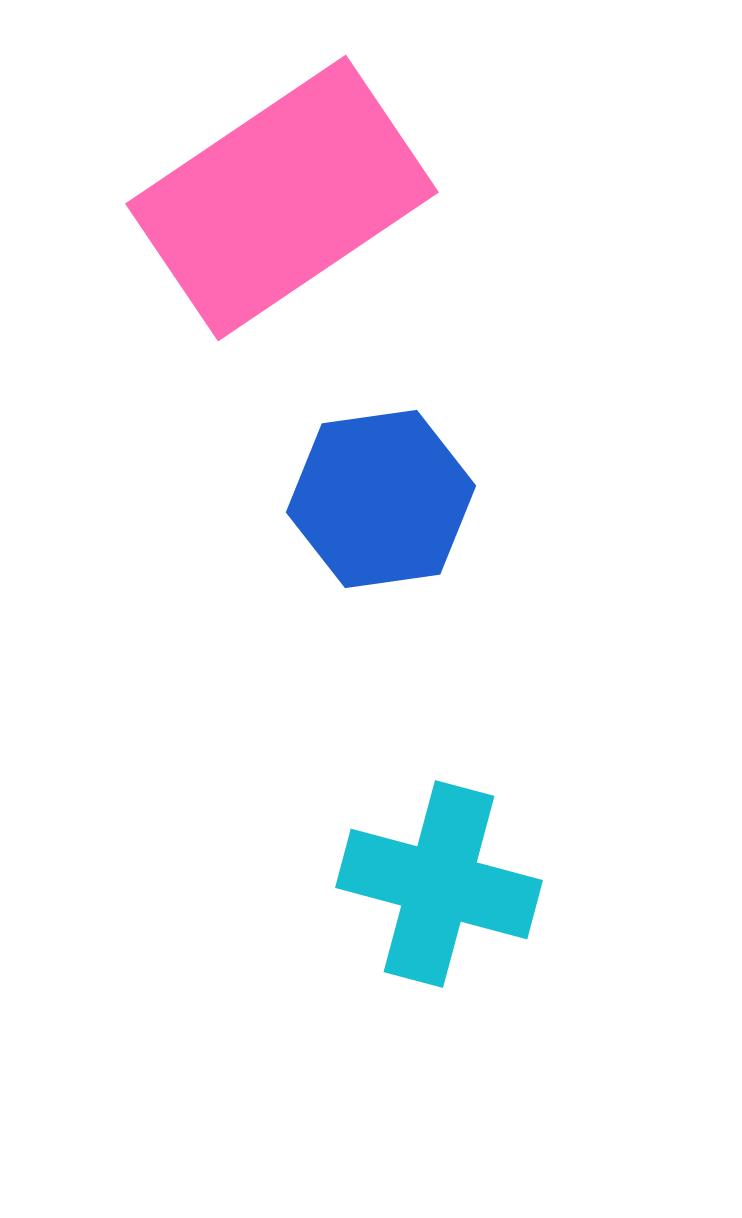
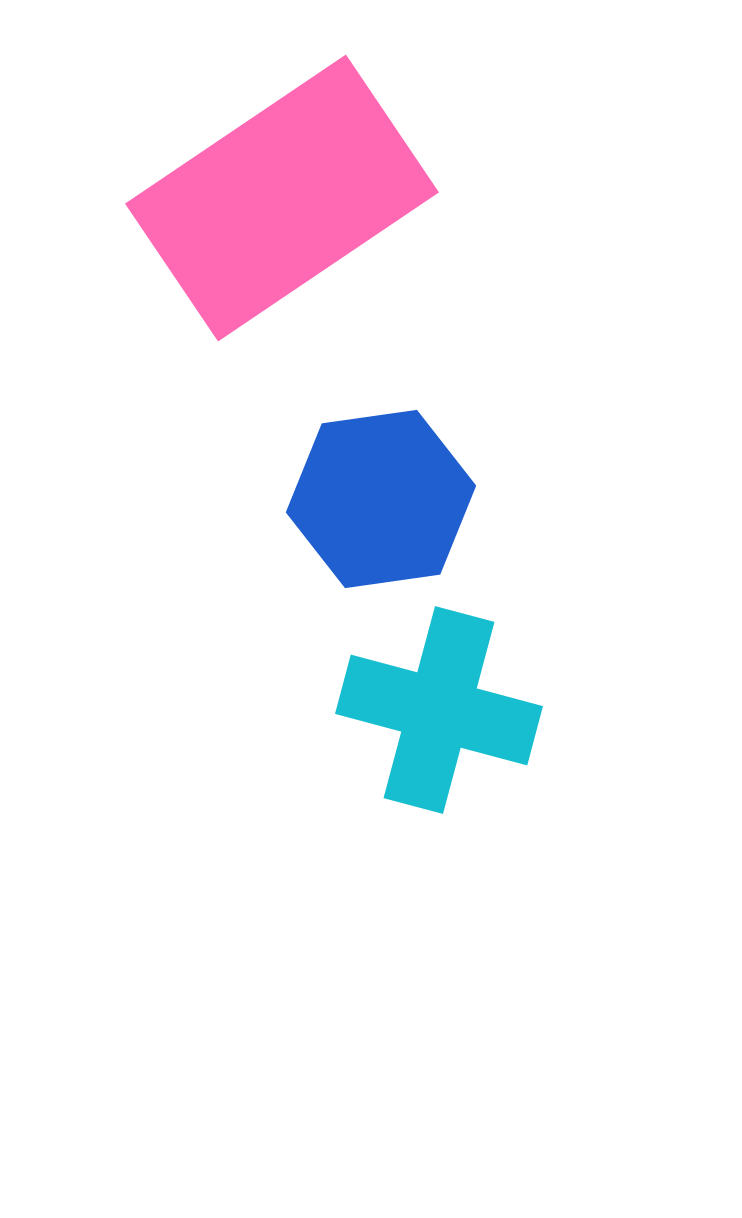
cyan cross: moved 174 px up
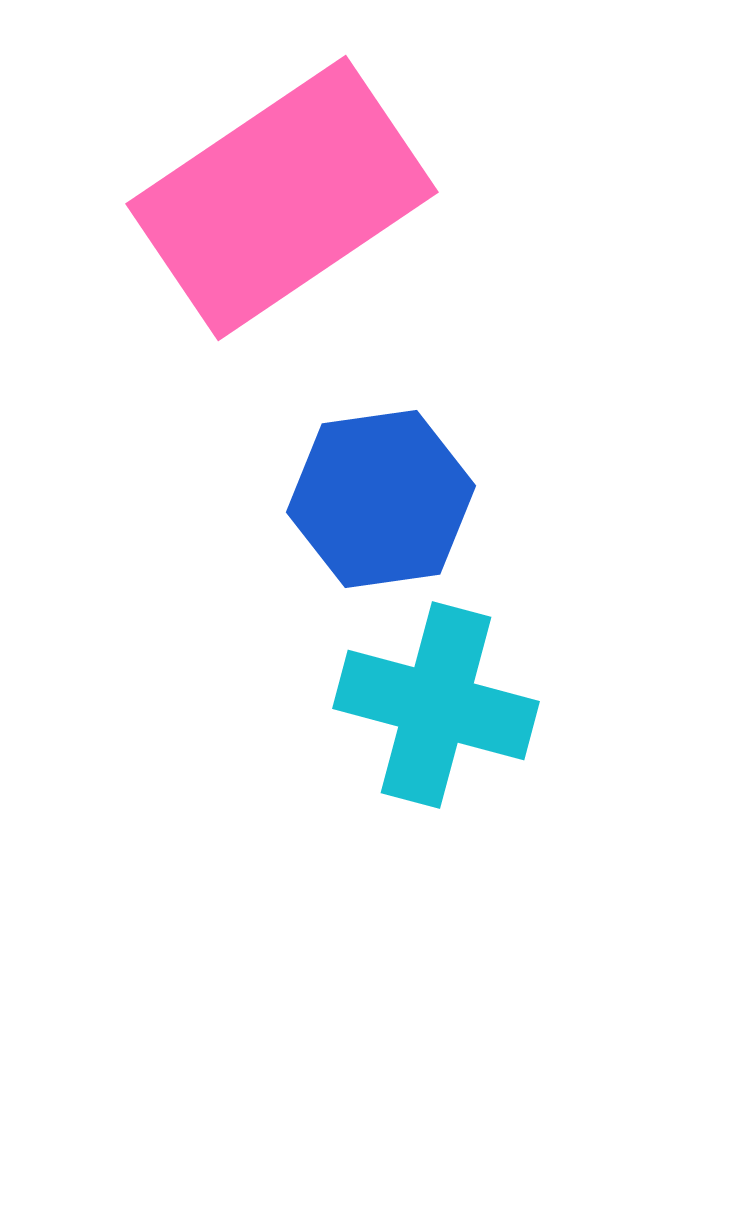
cyan cross: moved 3 px left, 5 px up
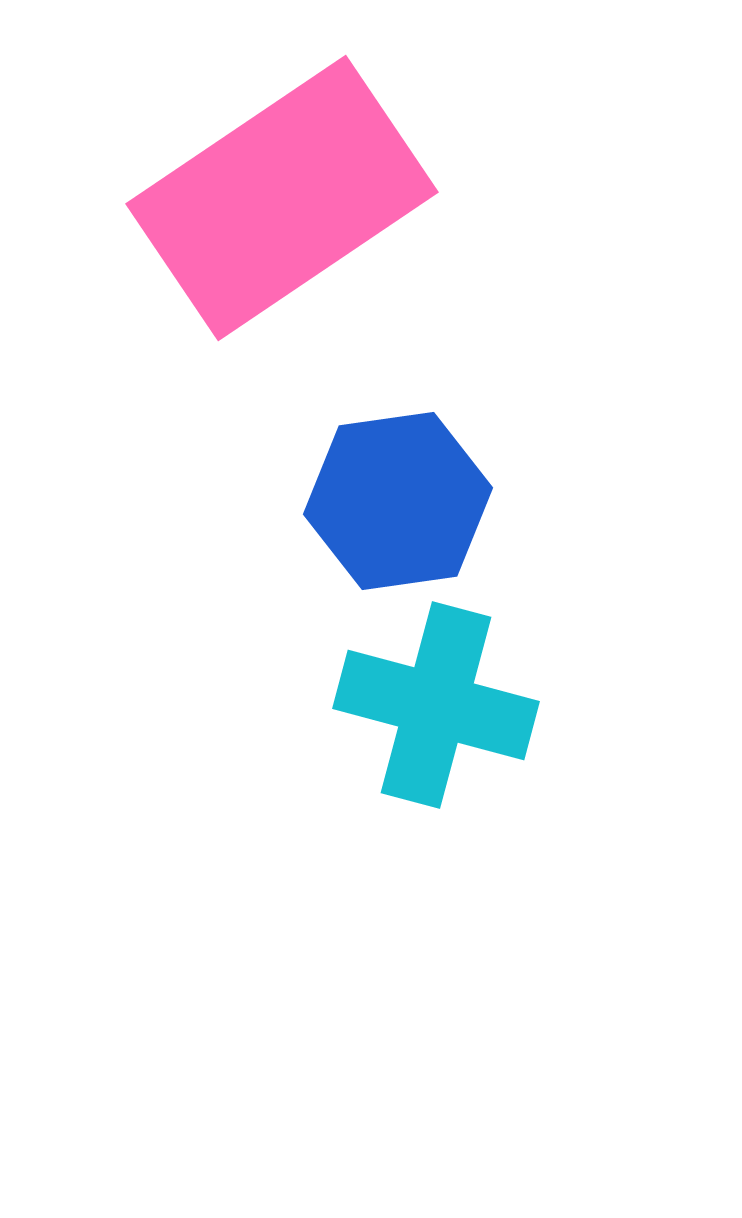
blue hexagon: moved 17 px right, 2 px down
